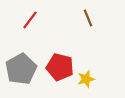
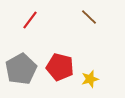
brown line: moved 1 px right, 1 px up; rotated 24 degrees counterclockwise
yellow star: moved 4 px right
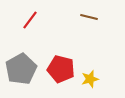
brown line: rotated 30 degrees counterclockwise
red pentagon: moved 1 px right, 2 px down
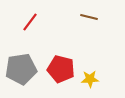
red line: moved 2 px down
gray pentagon: rotated 20 degrees clockwise
yellow star: rotated 12 degrees clockwise
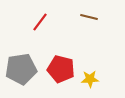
red line: moved 10 px right
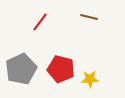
gray pentagon: rotated 16 degrees counterclockwise
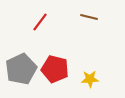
red pentagon: moved 6 px left
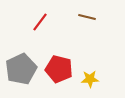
brown line: moved 2 px left
red pentagon: moved 4 px right
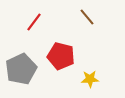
brown line: rotated 36 degrees clockwise
red line: moved 6 px left
red pentagon: moved 2 px right, 13 px up
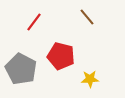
gray pentagon: rotated 20 degrees counterclockwise
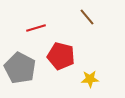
red line: moved 2 px right, 6 px down; rotated 36 degrees clockwise
gray pentagon: moved 1 px left, 1 px up
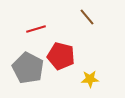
red line: moved 1 px down
gray pentagon: moved 8 px right
